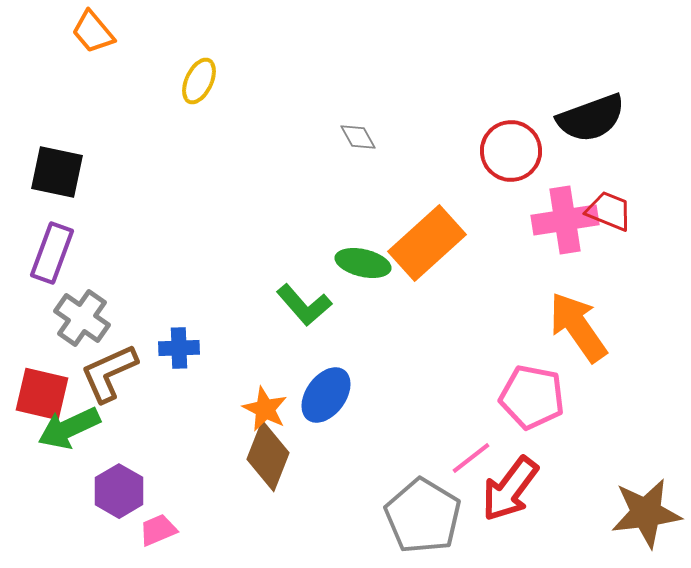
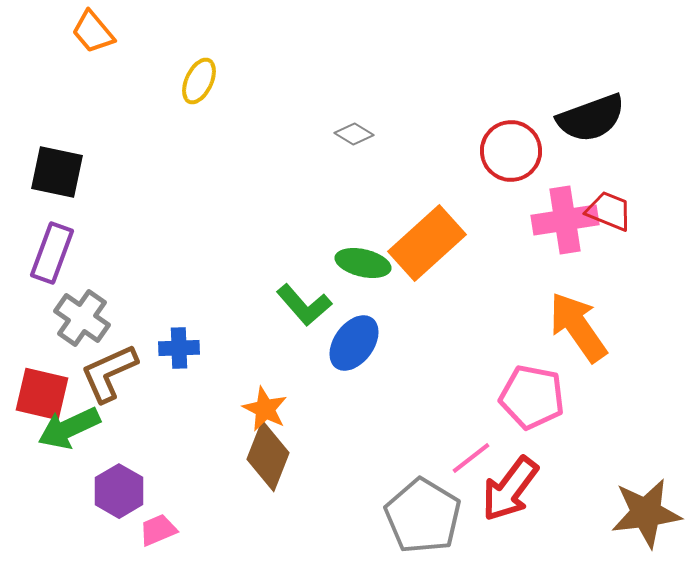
gray diamond: moved 4 px left, 3 px up; rotated 30 degrees counterclockwise
blue ellipse: moved 28 px right, 52 px up
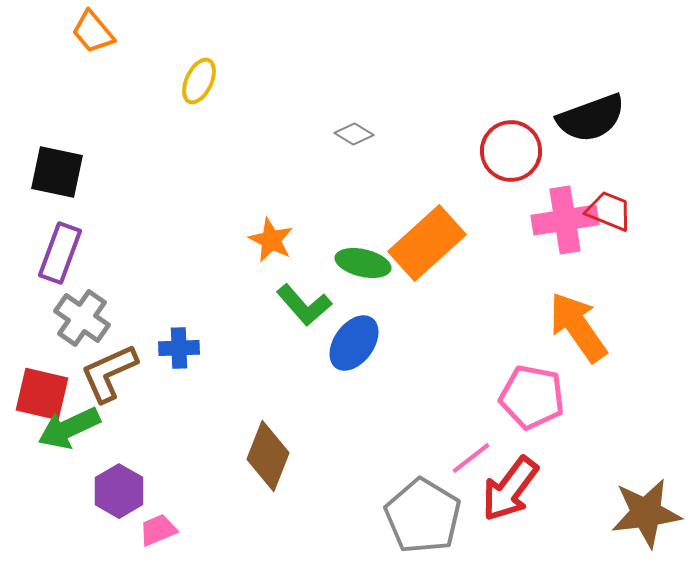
purple rectangle: moved 8 px right
orange star: moved 6 px right, 169 px up
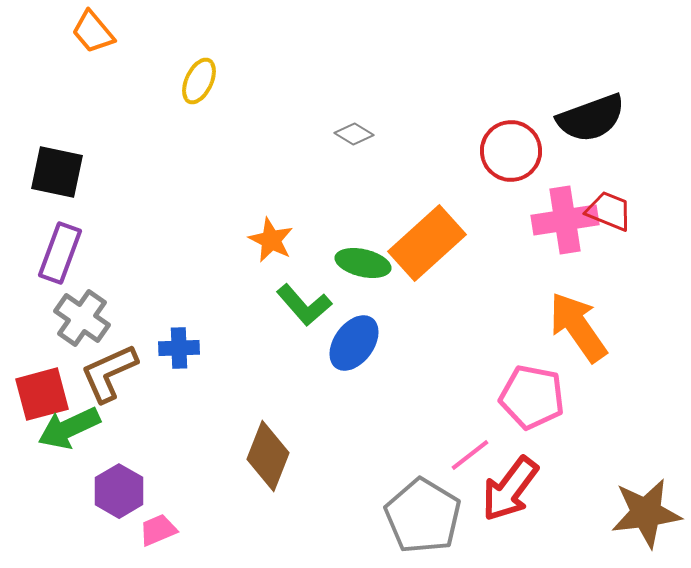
red square: rotated 28 degrees counterclockwise
pink line: moved 1 px left, 3 px up
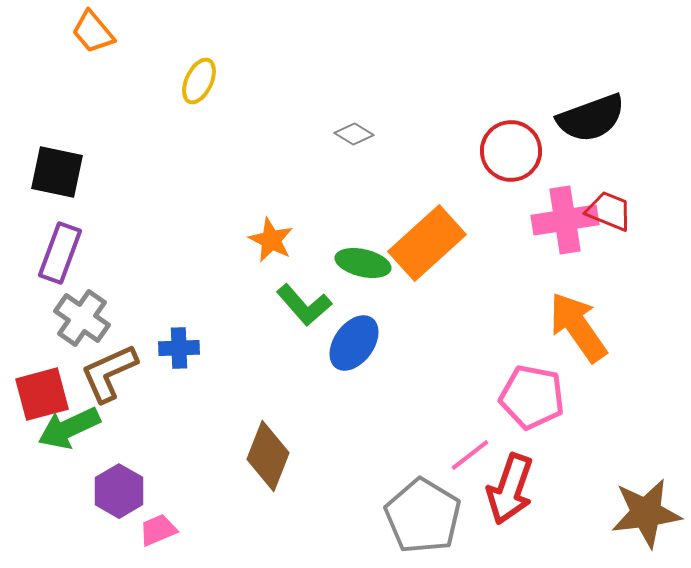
red arrow: rotated 18 degrees counterclockwise
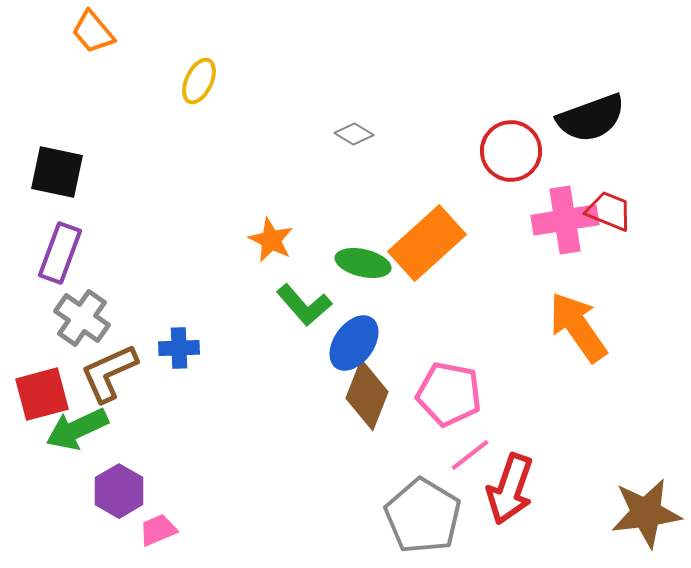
pink pentagon: moved 83 px left, 3 px up
green arrow: moved 8 px right, 1 px down
brown diamond: moved 99 px right, 61 px up
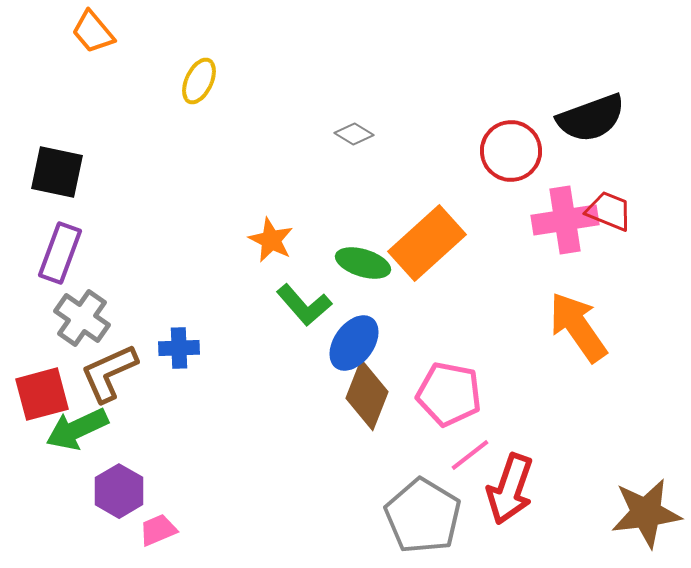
green ellipse: rotated 4 degrees clockwise
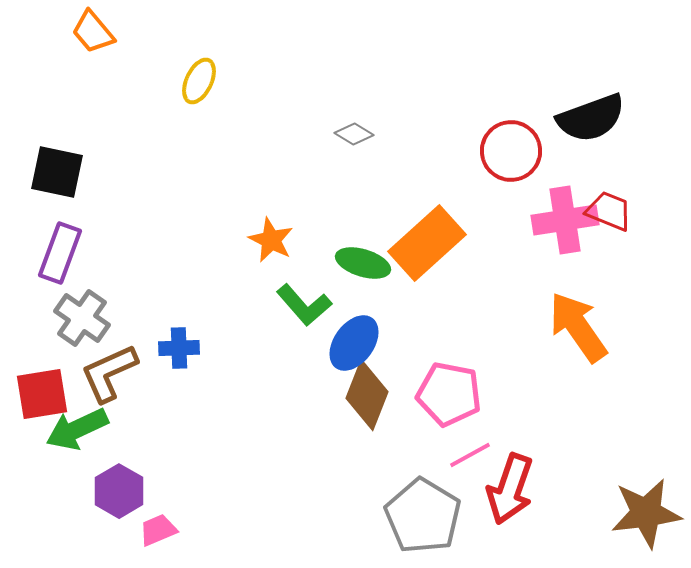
red square: rotated 6 degrees clockwise
pink line: rotated 9 degrees clockwise
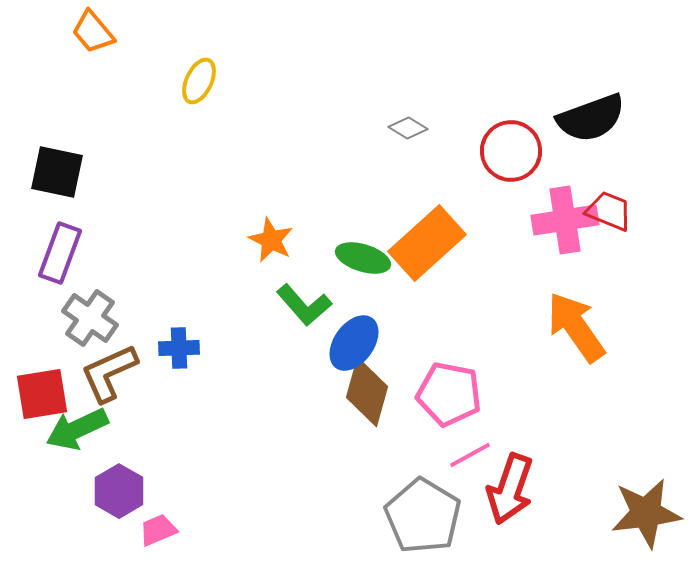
gray diamond: moved 54 px right, 6 px up
green ellipse: moved 5 px up
gray cross: moved 8 px right
orange arrow: moved 2 px left
brown diamond: moved 3 px up; rotated 6 degrees counterclockwise
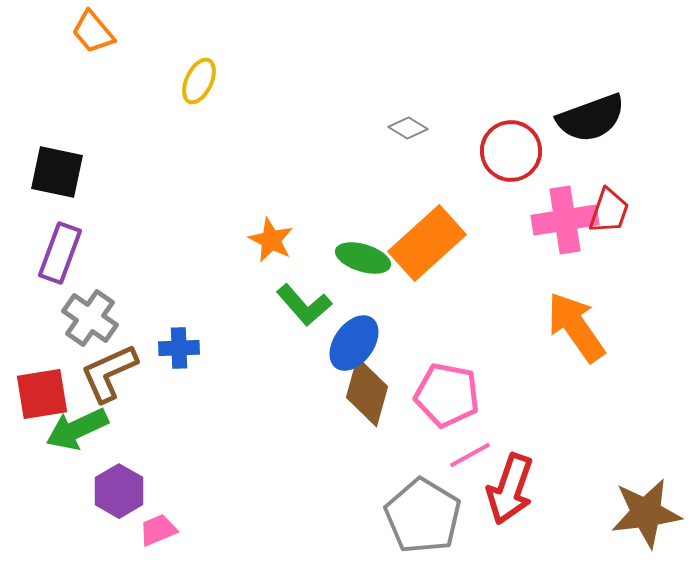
red trapezoid: rotated 87 degrees clockwise
pink pentagon: moved 2 px left, 1 px down
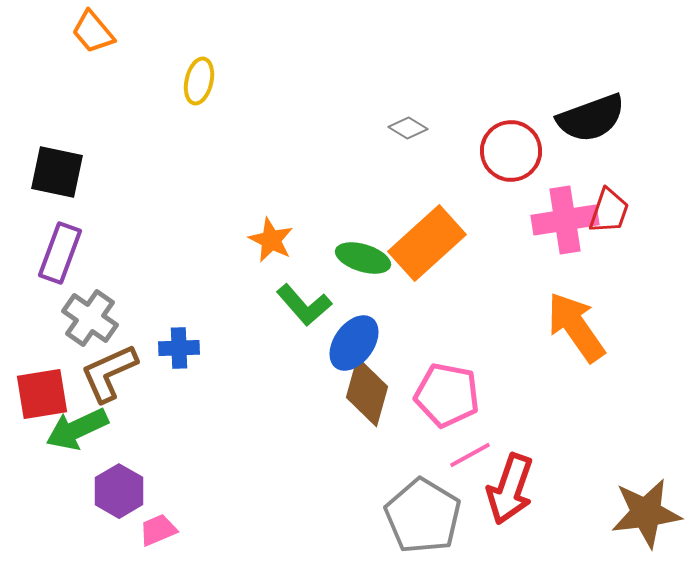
yellow ellipse: rotated 12 degrees counterclockwise
